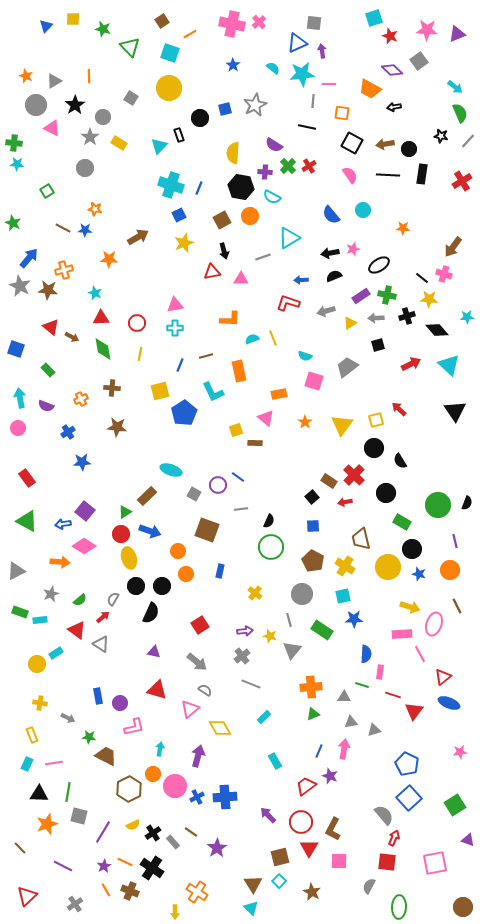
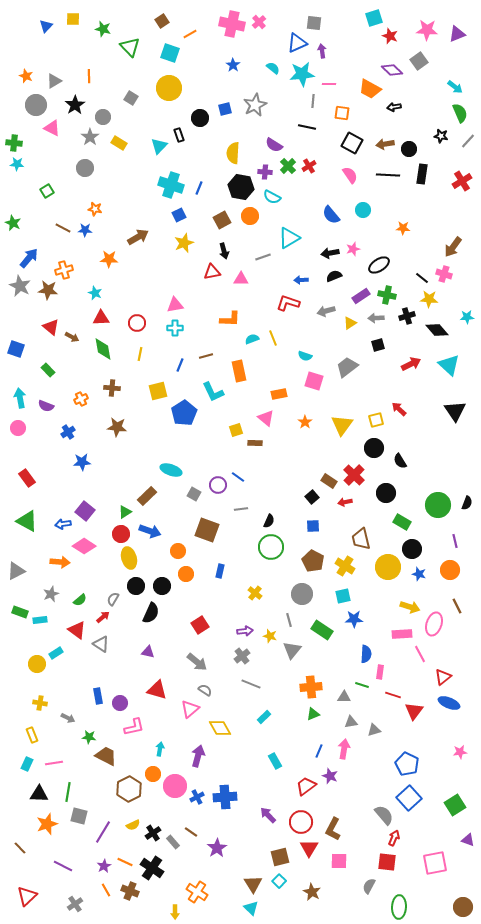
yellow square at (160, 391): moved 2 px left
purple triangle at (154, 652): moved 6 px left
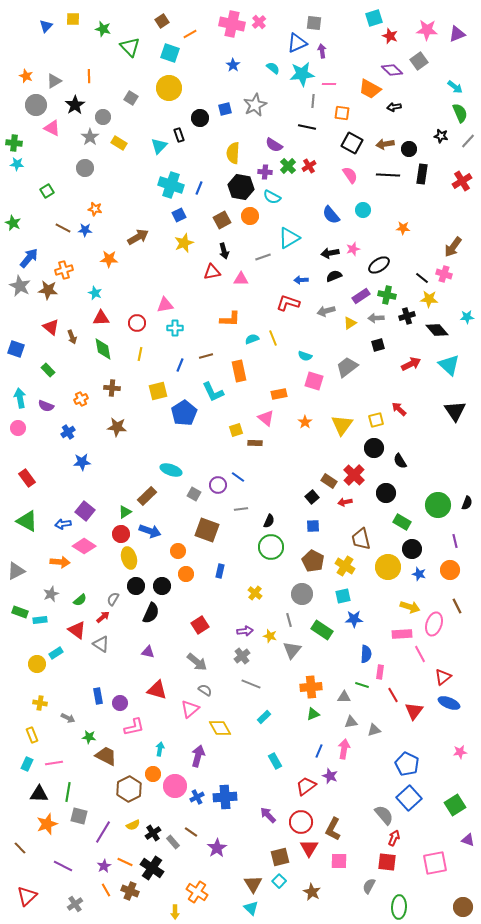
pink triangle at (175, 305): moved 10 px left
brown arrow at (72, 337): rotated 40 degrees clockwise
red line at (393, 695): rotated 42 degrees clockwise
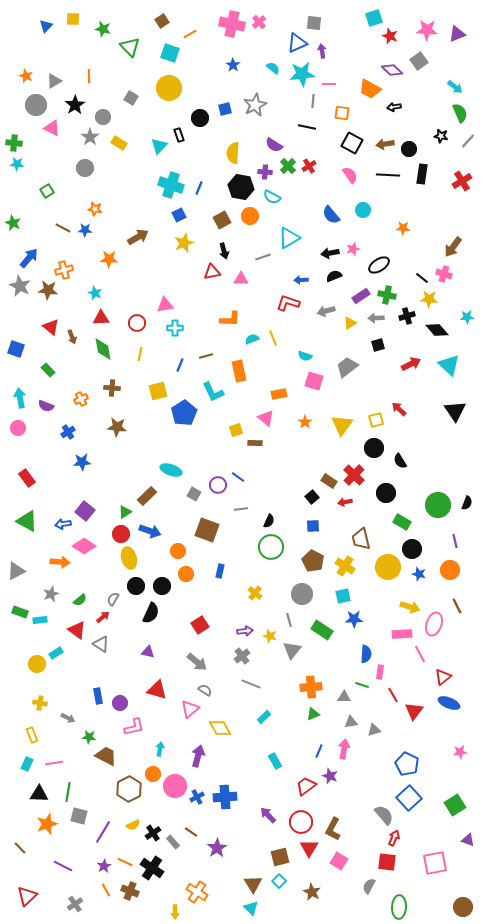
pink square at (339, 861): rotated 30 degrees clockwise
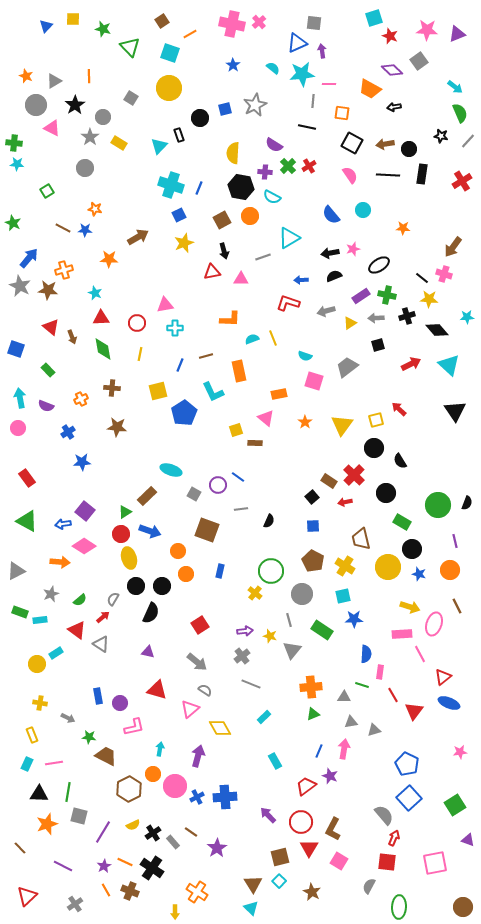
green circle at (271, 547): moved 24 px down
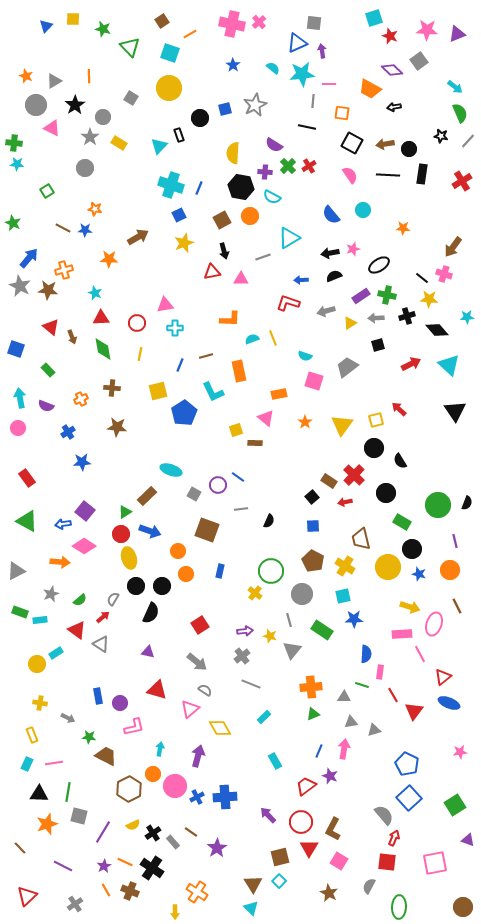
brown star at (312, 892): moved 17 px right, 1 px down
